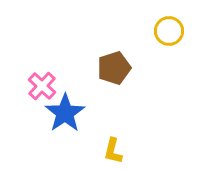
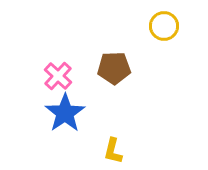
yellow circle: moved 5 px left, 5 px up
brown pentagon: rotated 16 degrees clockwise
pink cross: moved 16 px right, 10 px up
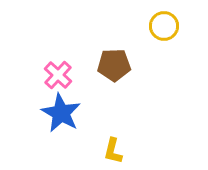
brown pentagon: moved 3 px up
pink cross: moved 1 px up
blue star: moved 4 px left; rotated 9 degrees counterclockwise
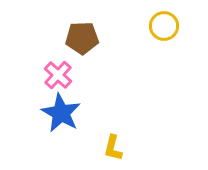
brown pentagon: moved 32 px left, 27 px up
yellow L-shape: moved 3 px up
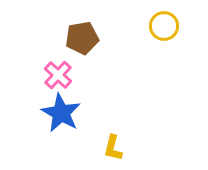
brown pentagon: rotated 8 degrees counterclockwise
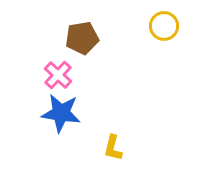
blue star: rotated 21 degrees counterclockwise
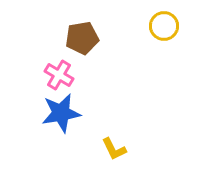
pink cross: moved 1 px right; rotated 12 degrees counterclockwise
blue star: rotated 18 degrees counterclockwise
yellow L-shape: moved 1 px right, 1 px down; rotated 40 degrees counterclockwise
